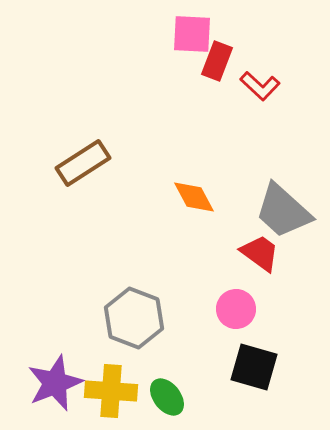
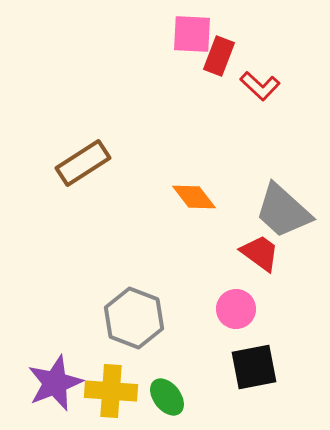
red rectangle: moved 2 px right, 5 px up
orange diamond: rotated 9 degrees counterclockwise
black square: rotated 27 degrees counterclockwise
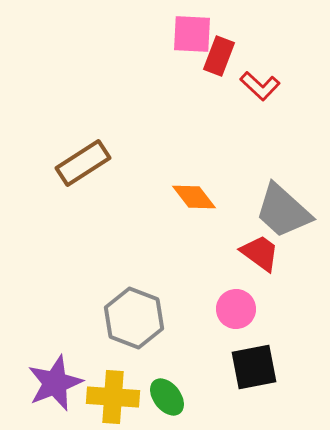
yellow cross: moved 2 px right, 6 px down
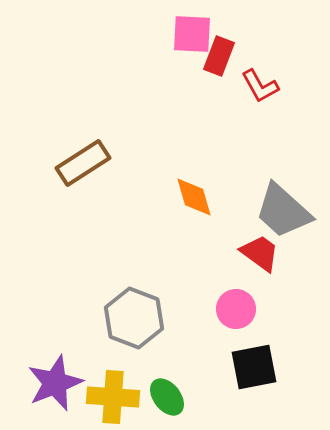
red L-shape: rotated 18 degrees clockwise
orange diamond: rotated 21 degrees clockwise
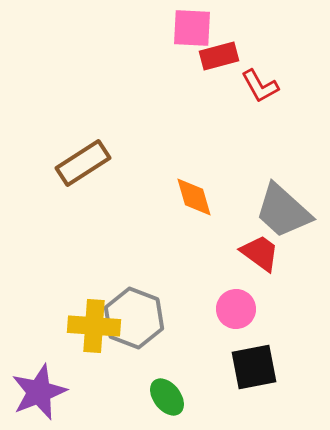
pink square: moved 6 px up
red rectangle: rotated 54 degrees clockwise
purple star: moved 16 px left, 9 px down
yellow cross: moved 19 px left, 71 px up
